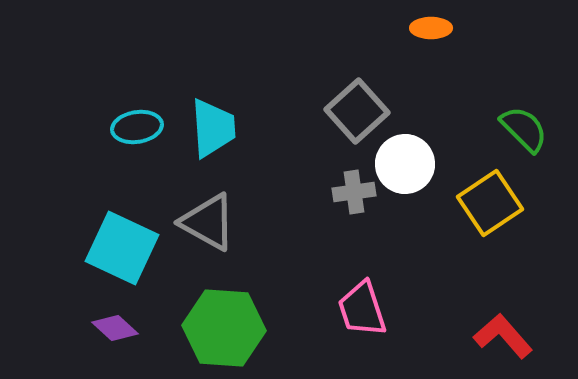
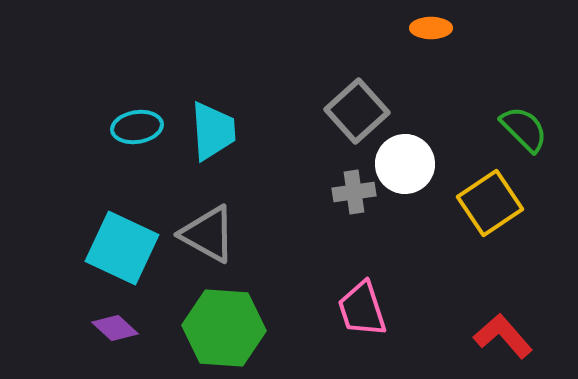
cyan trapezoid: moved 3 px down
gray triangle: moved 12 px down
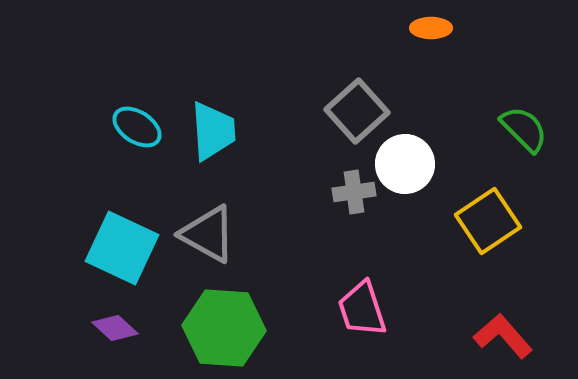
cyan ellipse: rotated 42 degrees clockwise
yellow square: moved 2 px left, 18 px down
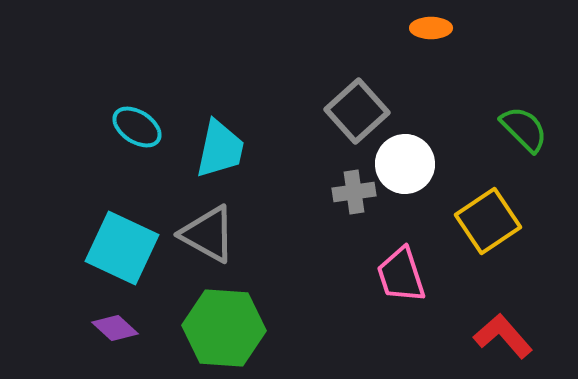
cyan trapezoid: moved 7 px right, 18 px down; rotated 16 degrees clockwise
pink trapezoid: moved 39 px right, 34 px up
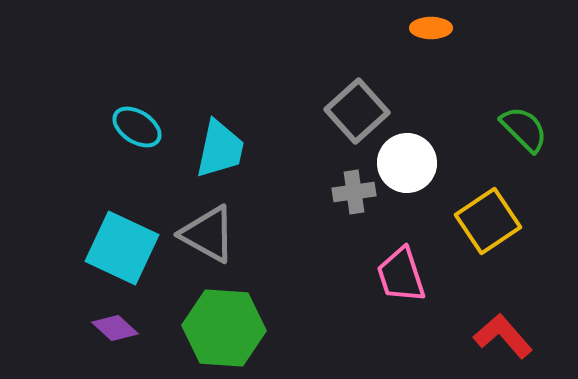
white circle: moved 2 px right, 1 px up
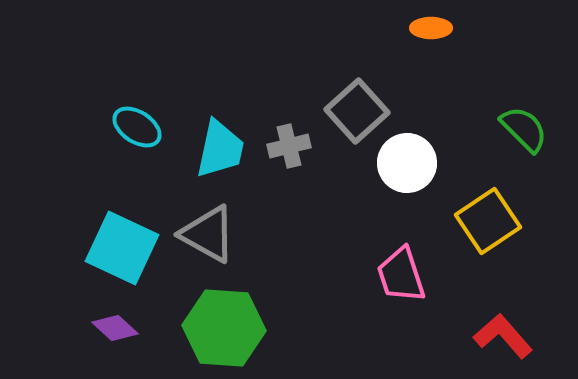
gray cross: moved 65 px left, 46 px up; rotated 6 degrees counterclockwise
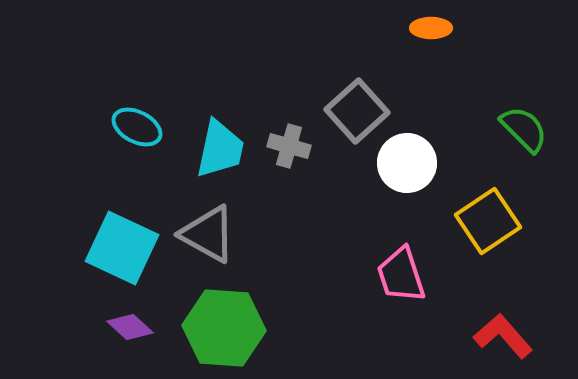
cyan ellipse: rotated 6 degrees counterclockwise
gray cross: rotated 30 degrees clockwise
purple diamond: moved 15 px right, 1 px up
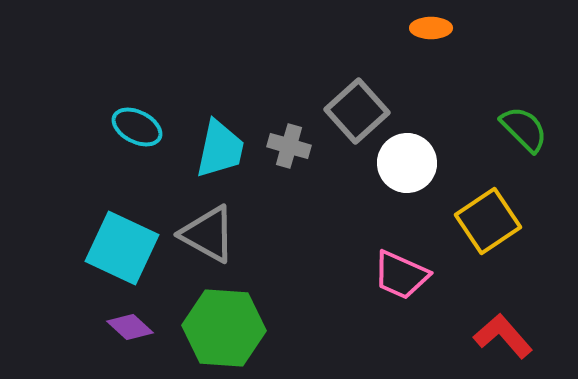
pink trapezoid: rotated 48 degrees counterclockwise
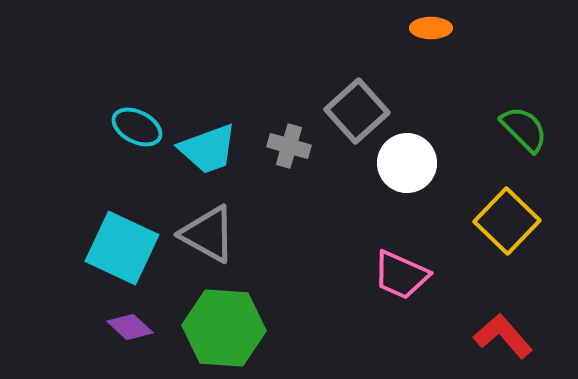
cyan trapezoid: moved 12 px left; rotated 58 degrees clockwise
yellow square: moved 19 px right; rotated 12 degrees counterclockwise
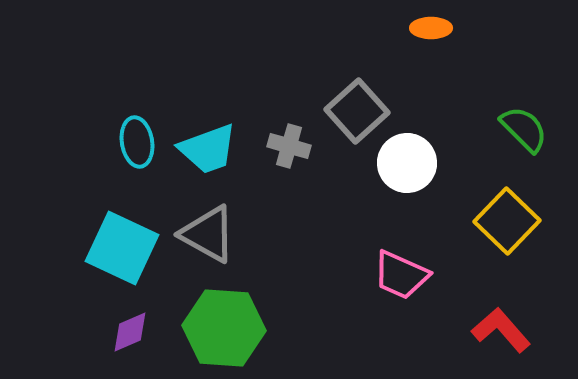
cyan ellipse: moved 15 px down; rotated 54 degrees clockwise
purple diamond: moved 5 px down; rotated 66 degrees counterclockwise
red L-shape: moved 2 px left, 6 px up
